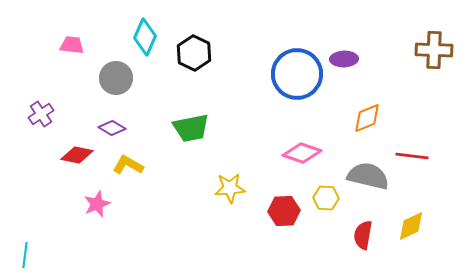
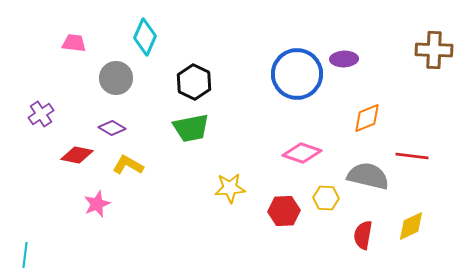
pink trapezoid: moved 2 px right, 2 px up
black hexagon: moved 29 px down
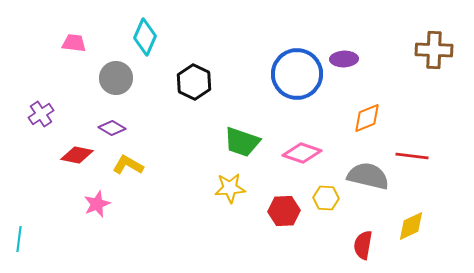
green trapezoid: moved 51 px right, 14 px down; rotated 30 degrees clockwise
red semicircle: moved 10 px down
cyan line: moved 6 px left, 16 px up
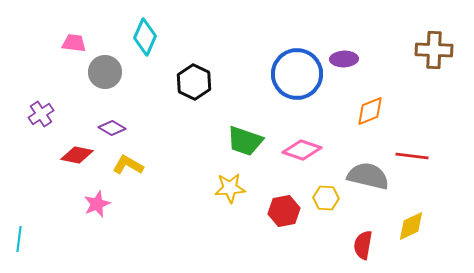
gray circle: moved 11 px left, 6 px up
orange diamond: moved 3 px right, 7 px up
green trapezoid: moved 3 px right, 1 px up
pink diamond: moved 3 px up
red hexagon: rotated 8 degrees counterclockwise
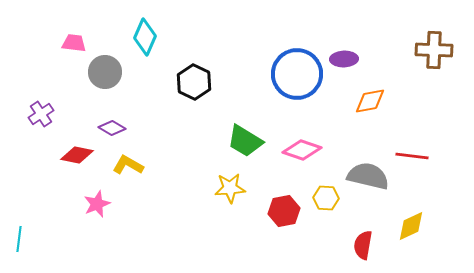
orange diamond: moved 10 px up; rotated 12 degrees clockwise
green trapezoid: rotated 12 degrees clockwise
